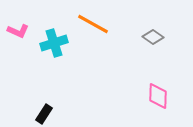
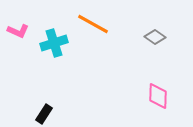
gray diamond: moved 2 px right
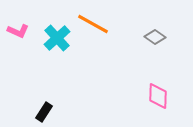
cyan cross: moved 3 px right, 5 px up; rotated 24 degrees counterclockwise
black rectangle: moved 2 px up
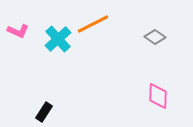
orange line: rotated 56 degrees counterclockwise
cyan cross: moved 1 px right, 1 px down
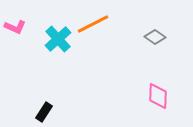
pink L-shape: moved 3 px left, 4 px up
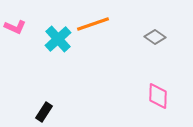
orange line: rotated 8 degrees clockwise
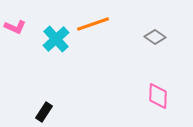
cyan cross: moved 2 px left
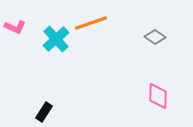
orange line: moved 2 px left, 1 px up
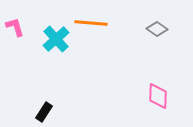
orange line: rotated 24 degrees clockwise
pink L-shape: rotated 130 degrees counterclockwise
gray diamond: moved 2 px right, 8 px up
